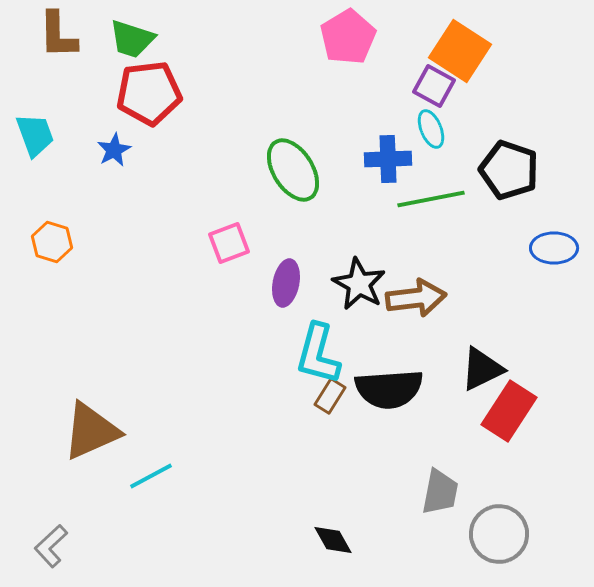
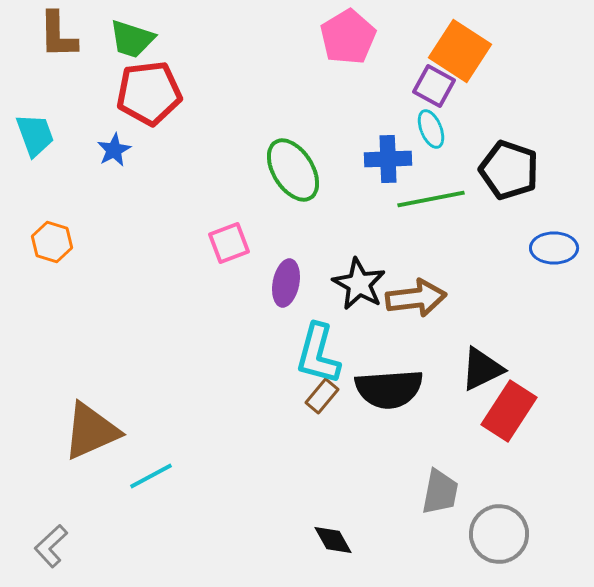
brown rectangle: moved 8 px left; rotated 8 degrees clockwise
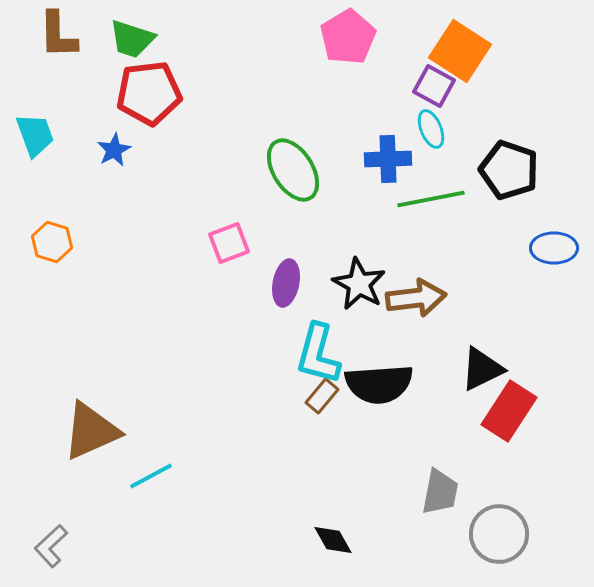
black semicircle: moved 10 px left, 5 px up
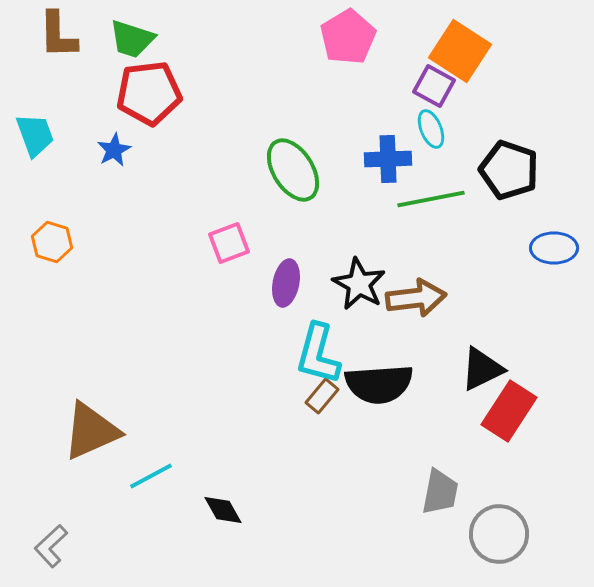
black diamond: moved 110 px left, 30 px up
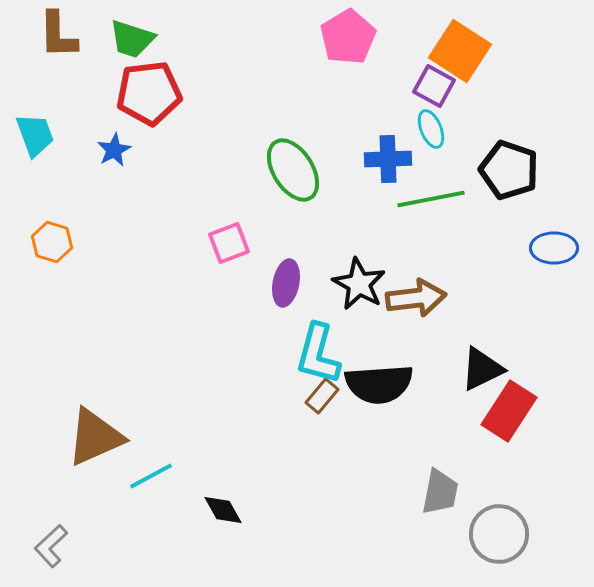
brown triangle: moved 4 px right, 6 px down
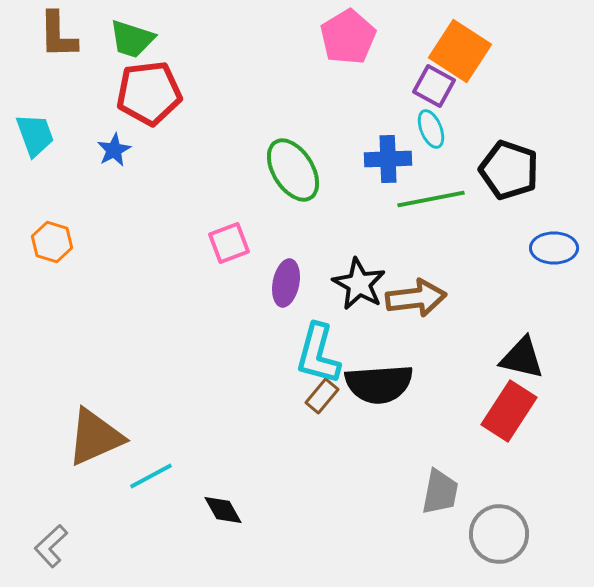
black triangle: moved 40 px right, 11 px up; rotated 39 degrees clockwise
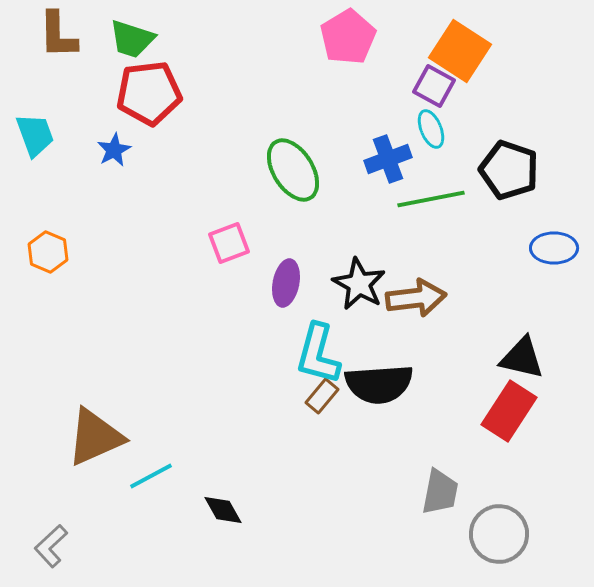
blue cross: rotated 18 degrees counterclockwise
orange hexagon: moved 4 px left, 10 px down; rotated 6 degrees clockwise
